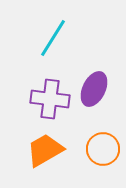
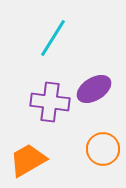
purple ellipse: rotated 32 degrees clockwise
purple cross: moved 3 px down
orange trapezoid: moved 17 px left, 10 px down
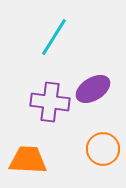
cyan line: moved 1 px right, 1 px up
purple ellipse: moved 1 px left
orange trapezoid: rotated 33 degrees clockwise
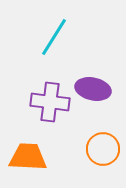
purple ellipse: rotated 44 degrees clockwise
orange trapezoid: moved 3 px up
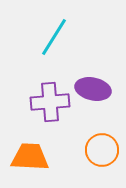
purple cross: rotated 12 degrees counterclockwise
orange circle: moved 1 px left, 1 px down
orange trapezoid: moved 2 px right
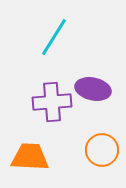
purple cross: moved 2 px right
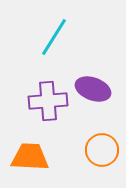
purple ellipse: rotated 8 degrees clockwise
purple cross: moved 4 px left, 1 px up
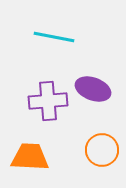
cyan line: rotated 69 degrees clockwise
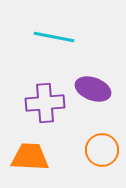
purple cross: moved 3 px left, 2 px down
